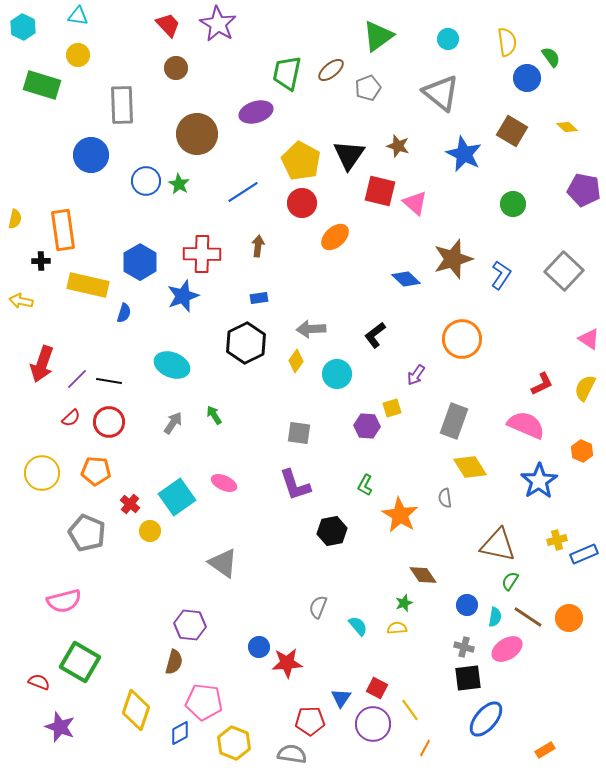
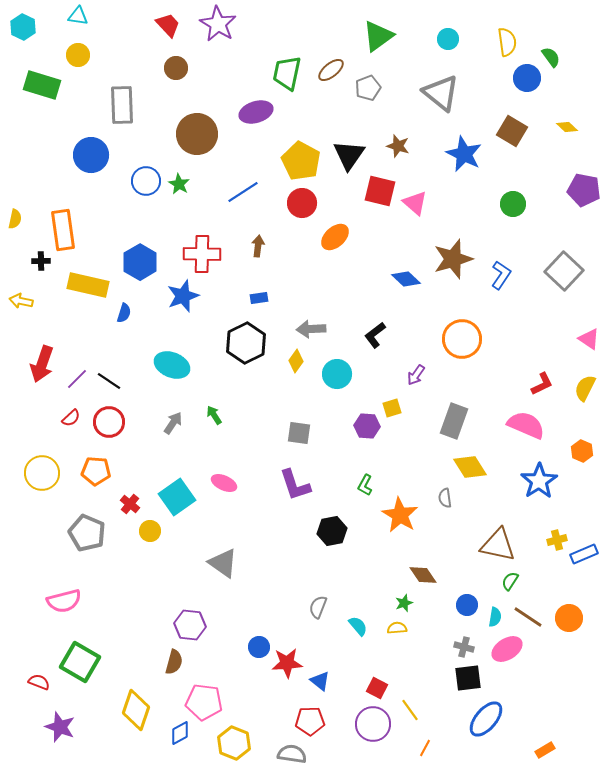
black line at (109, 381): rotated 25 degrees clockwise
blue triangle at (341, 698): moved 21 px left, 17 px up; rotated 25 degrees counterclockwise
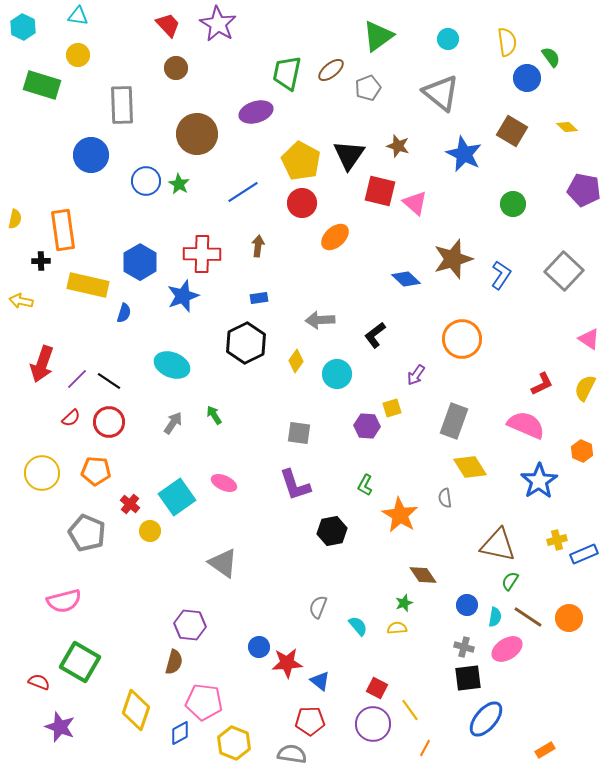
gray arrow at (311, 329): moved 9 px right, 9 px up
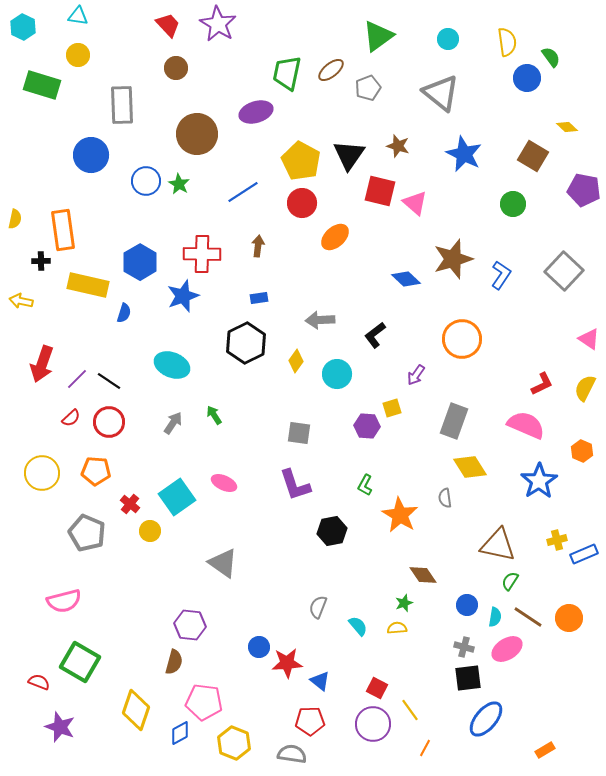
brown square at (512, 131): moved 21 px right, 25 px down
